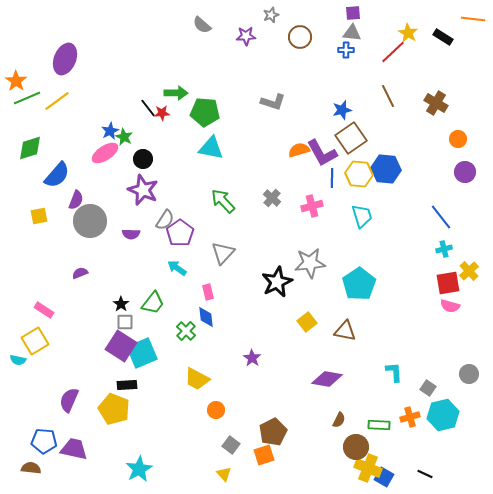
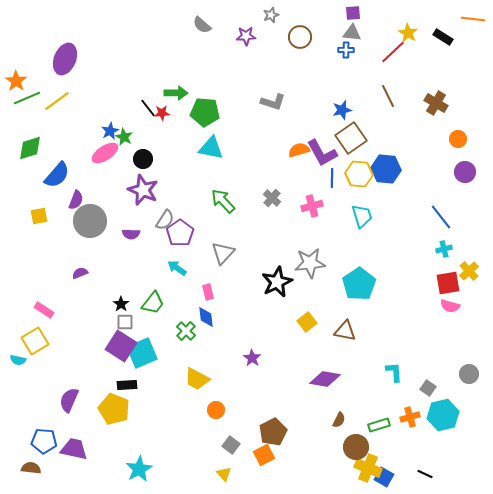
purple diamond at (327, 379): moved 2 px left
green rectangle at (379, 425): rotated 20 degrees counterclockwise
orange square at (264, 455): rotated 10 degrees counterclockwise
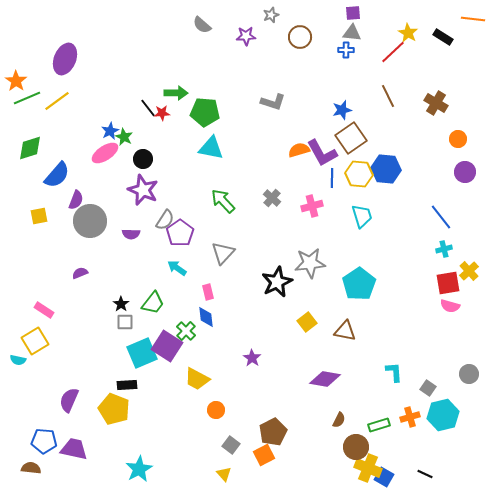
purple square at (121, 346): moved 46 px right
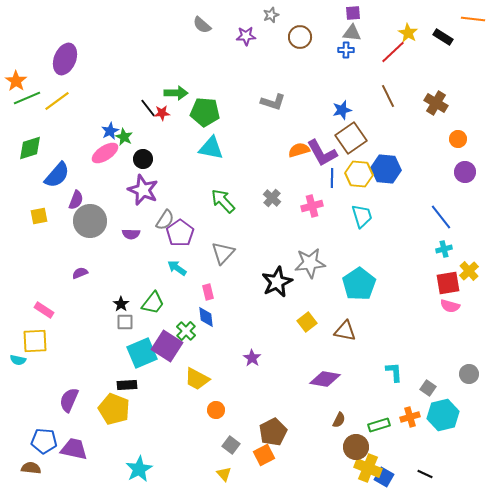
yellow square at (35, 341): rotated 28 degrees clockwise
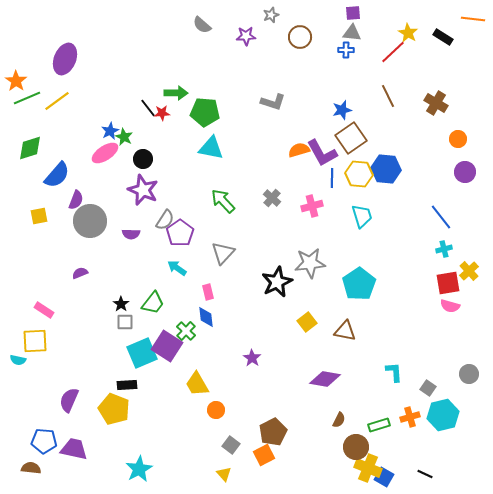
yellow trapezoid at (197, 379): moved 5 px down; rotated 32 degrees clockwise
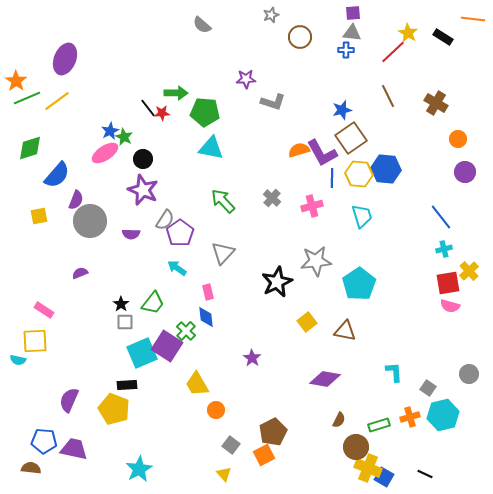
purple star at (246, 36): moved 43 px down
gray star at (310, 263): moved 6 px right, 2 px up
